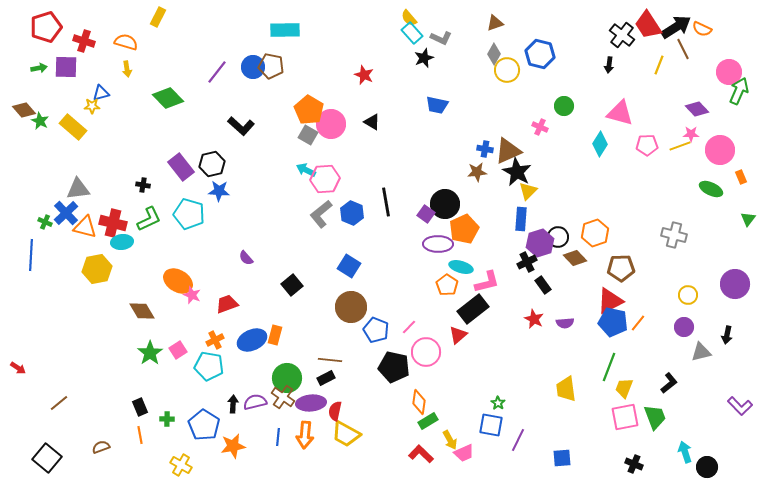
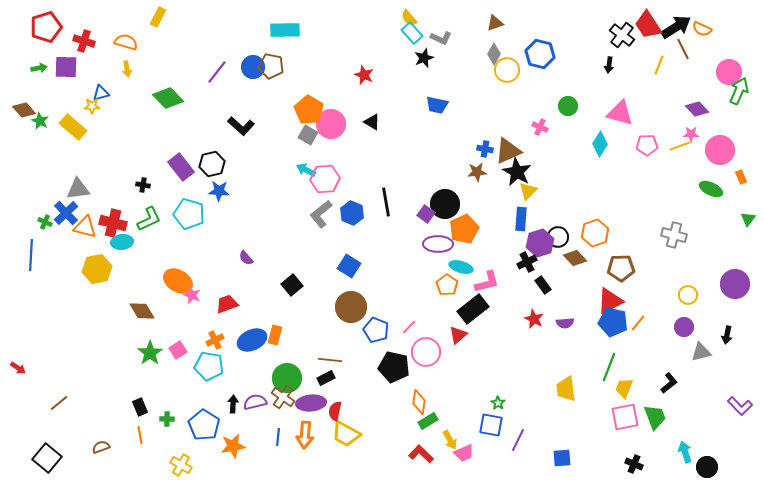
green circle at (564, 106): moved 4 px right
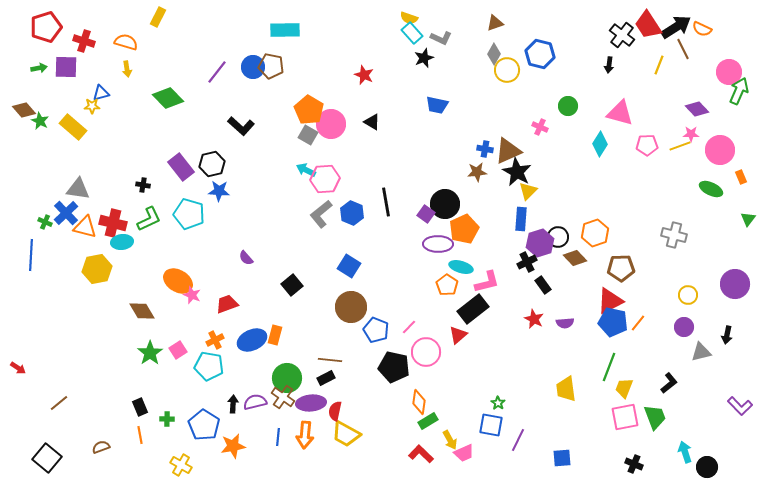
yellow semicircle at (409, 18): rotated 30 degrees counterclockwise
gray triangle at (78, 189): rotated 15 degrees clockwise
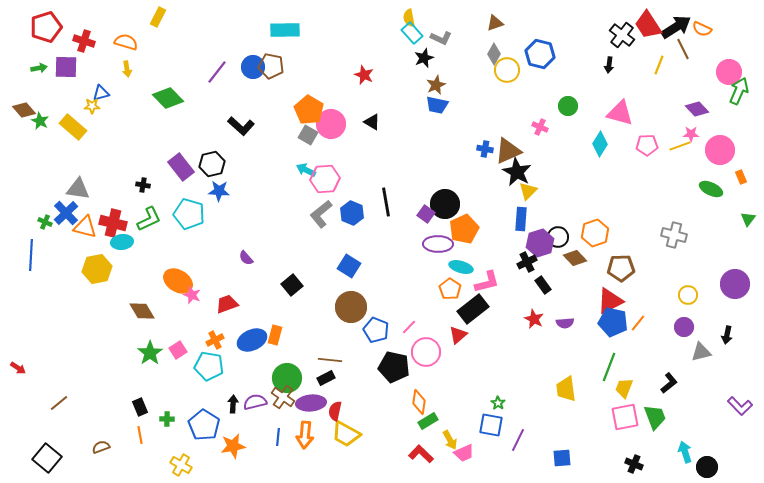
yellow semicircle at (409, 18): rotated 60 degrees clockwise
brown star at (477, 172): moved 41 px left, 87 px up; rotated 18 degrees counterclockwise
orange pentagon at (447, 285): moved 3 px right, 4 px down
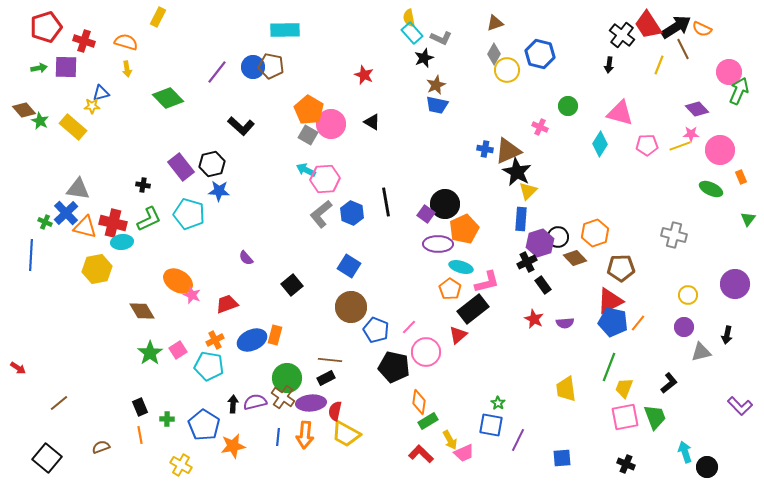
black cross at (634, 464): moved 8 px left
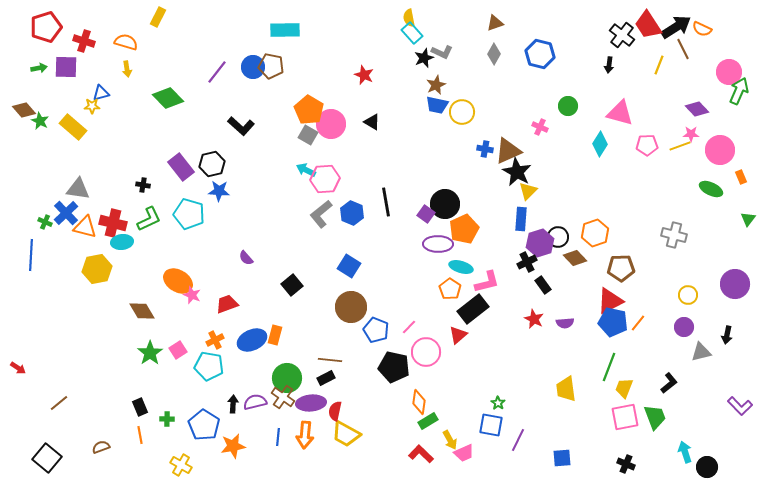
gray L-shape at (441, 38): moved 1 px right, 14 px down
yellow circle at (507, 70): moved 45 px left, 42 px down
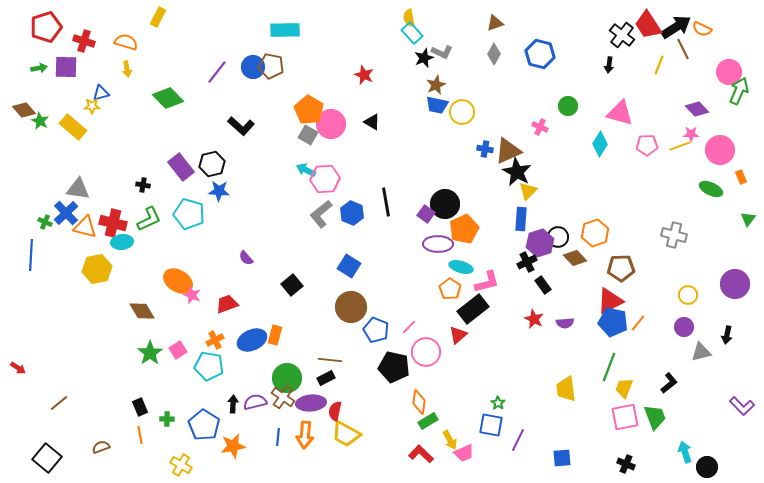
purple L-shape at (740, 406): moved 2 px right
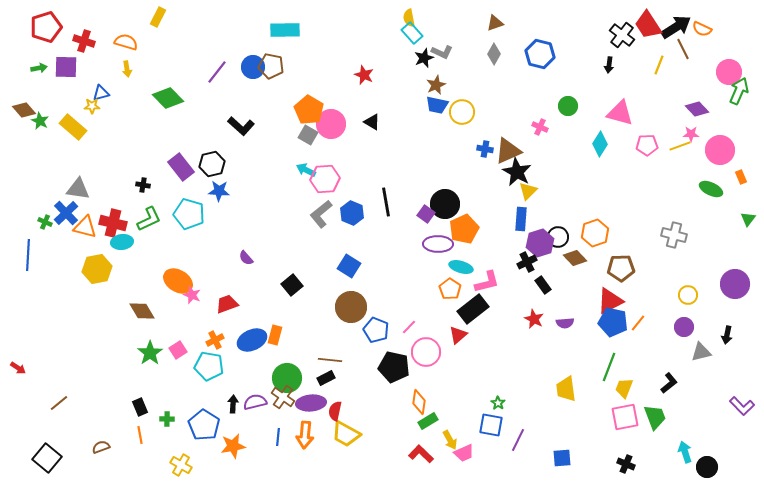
blue line at (31, 255): moved 3 px left
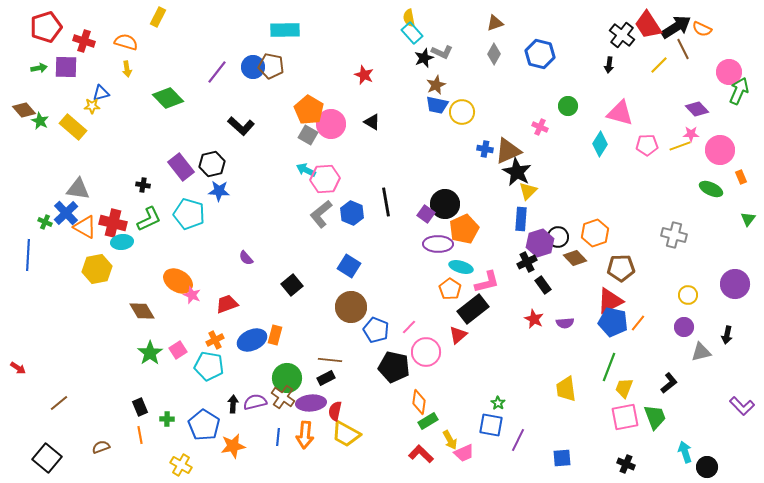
yellow line at (659, 65): rotated 24 degrees clockwise
orange triangle at (85, 227): rotated 15 degrees clockwise
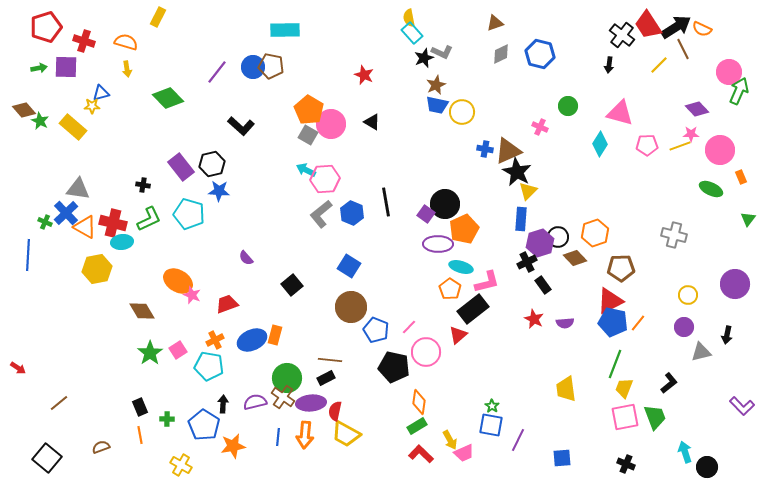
gray diamond at (494, 54): moved 7 px right; rotated 35 degrees clockwise
green line at (609, 367): moved 6 px right, 3 px up
green star at (498, 403): moved 6 px left, 3 px down
black arrow at (233, 404): moved 10 px left
green rectangle at (428, 421): moved 11 px left, 5 px down
